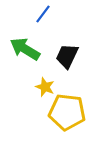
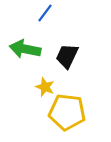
blue line: moved 2 px right, 1 px up
green arrow: rotated 20 degrees counterclockwise
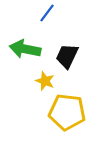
blue line: moved 2 px right
yellow star: moved 6 px up
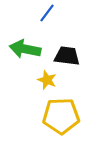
black trapezoid: rotated 72 degrees clockwise
yellow star: moved 2 px right, 1 px up
yellow pentagon: moved 6 px left, 4 px down; rotated 9 degrees counterclockwise
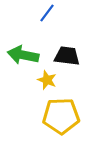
green arrow: moved 2 px left, 6 px down
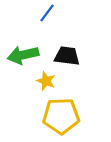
green arrow: rotated 24 degrees counterclockwise
yellow star: moved 1 px left, 1 px down
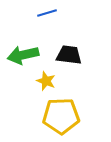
blue line: rotated 36 degrees clockwise
black trapezoid: moved 2 px right, 1 px up
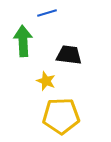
green arrow: moved 14 px up; rotated 100 degrees clockwise
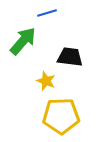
green arrow: rotated 44 degrees clockwise
black trapezoid: moved 1 px right, 2 px down
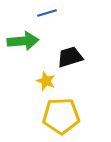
green arrow: rotated 44 degrees clockwise
black trapezoid: rotated 24 degrees counterclockwise
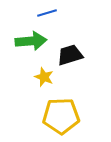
green arrow: moved 8 px right
black trapezoid: moved 2 px up
yellow star: moved 2 px left, 4 px up
